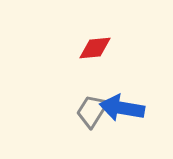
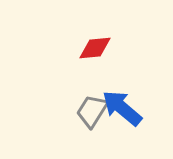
blue arrow: rotated 30 degrees clockwise
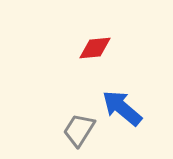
gray trapezoid: moved 13 px left, 19 px down
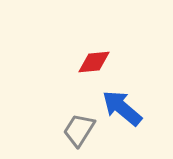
red diamond: moved 1 px left, 14 px down
